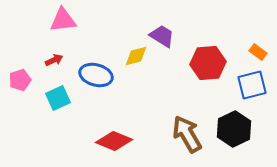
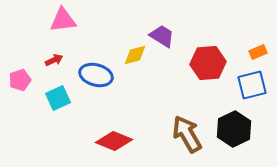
orange rectangle: rotated 60 degrees counterclockwise
yellow diamond: moved 1 px left, 1 px up
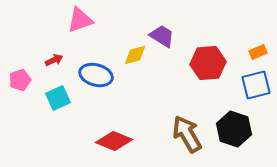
pink triangle: moved 17 px right; rotated 12 degrees counterclockwise
blue square: moved 4 px right
black hexagon: rotated 16 degrees counterclockwise
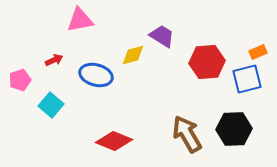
pink triangle: rotated 8 degrees clockwise
yellow diamond: moved 2 px left
red hexagon: moved 1 px left, 1 px up
blue square: moved 9 px left, 6 px up
cyan square: moved 7 px left, 7 px down; rotated 25 degrees counterclockwise
black hexagon: rotated 20 degrees counterclockwise
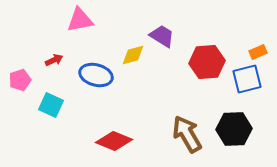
cyan square: rotated 15 degrees counterclockwise
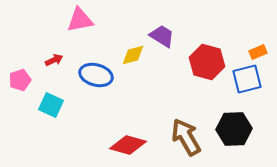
red hexagon: rotated 20 degrees clockwise
brown arrow: moved 1 px left, 3 px down
red diamond: moved 14 px right, 4 px down; rotated 6 degrees counterclockwise
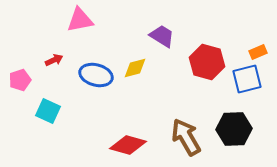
yellow diamond: moved 2 px right, 13 px down
cyan square: moved 3 px left, 6 px down
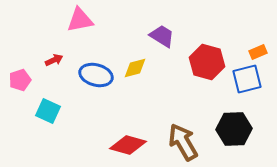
brown arrow: moved 3 px left, 5 px down
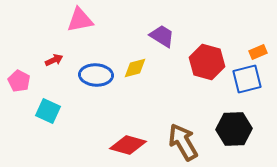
blue ellipse: rotated 12 degrees counterclockwise
pink pentagon: moved 1 px left, 1 px down; rotated 25 degrees counterclockwise
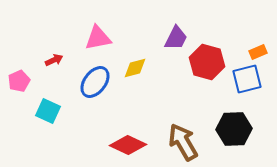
pink triangle: moved 18 px right, 18 px down
purple trapezoid: moved 14 px right, 2 px down; rotated 84 degrees clockwise
blue ellipse: moved 1 px left, 7 px down; rotated 56 degrees counterclockwise
pink pentagon: rotated 20 degrees clockwise
red diamond: rotated 9 degrees clockwise
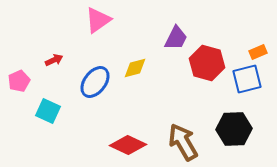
pink triangle: moved 18 px up; rotated 24 degrees counterclockwise
red hexagon: moved 1 px down
